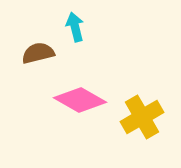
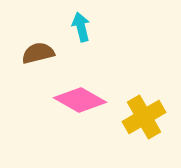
cyan arrow: moved 6 px right
yellow cross: moved 2 px right
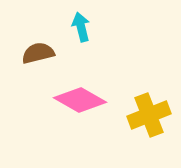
yellow cross: moved 5 px right, 2 px up; rotated 9 degrees clockwise
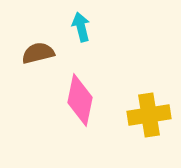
pink diamond: rotated 72 degrees clockwise
yellow cross: rotated 12 degrees clockwise
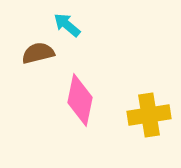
cyan arrow: moved 14 px left, 2 px up; rotated 36 degrees counterclockwise
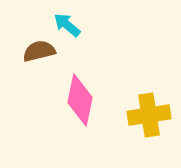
brown semicircle: moved 1 px right, 2 px up
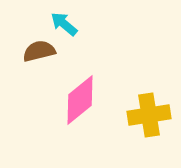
cyan arrow: moved 3 px left, 1 px up
pink diamond: rotated 39 degrees clockwise
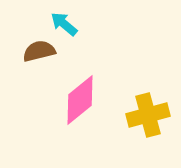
yellow cross: moved 1 px left; rotated 6 degrees counterclockwise
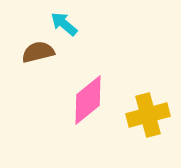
brown semicircle: moved 1 px left, 1 px down
pink diamond: moved 8 px right
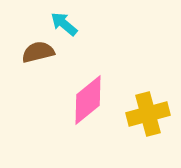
yellow cross: moved 1 px up
